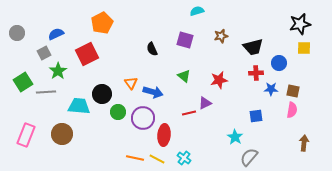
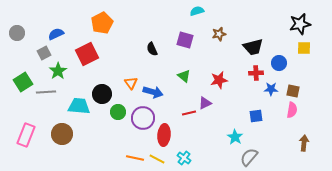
brown star: moved 2 px left, 2 px up
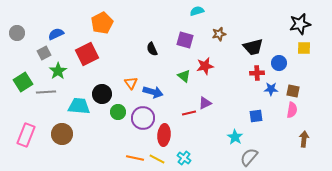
red cross: moved 1 px right
red star: moved 14 px left, 14 px up
brown arrow: moved 4 px up
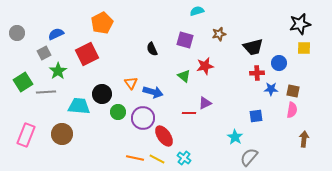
red line: rotated 16 degrees clockwise
red ellipse: moved 1 px down; rotated 40 degrees counterclockwise
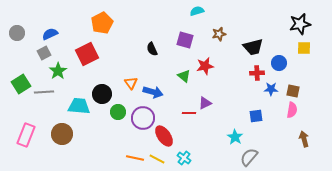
blue semicircle: moved 6 px left
green square: moved 2 px left, 2 px down
gray line: moved 2 px left
brown arrow: rotated 21 degrees counterclockwise
